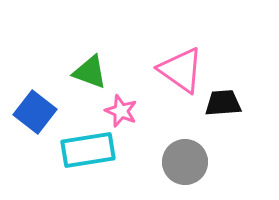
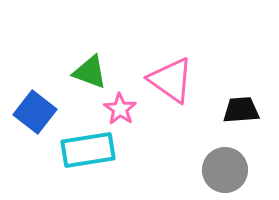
pink triangle: moved 10 px left, 10 px down
black trapezoid: moved 18 px right, 7 px down
pink star: moved 1 px left, 2 px up; rotated 12 degrees clockwise
gray circle: moved 40 px right, 8 px down
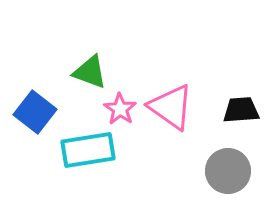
pink triangle: moved 27 px down
gray circle: moved 3 px right, 1 px down
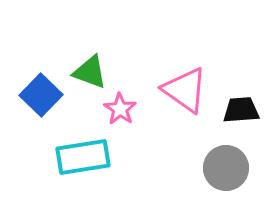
pink triangle: moved 14 px right, 17 px up
blue square: moved 6 px right, 17 px up; rotated 6 degrees clockwise
cyan rectangle: moved 5 px left, 7 px down
gray circle: moved 2 px left, 3 px up
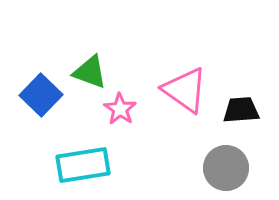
cyan rectangle: moved 8 px down
